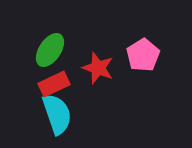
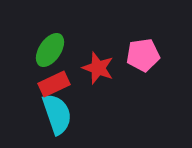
pink pentagon: rotated 24 degrees clockwise
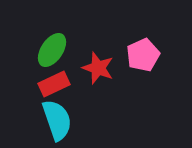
green ellipse: moved 2 px right
pink pentagon: rotated 16 degrees counterclockwise
cyan semicircle: moved 6 px down
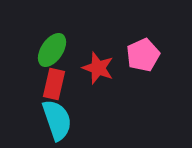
red rectangle: rotated 52 degrees counterclockwise
